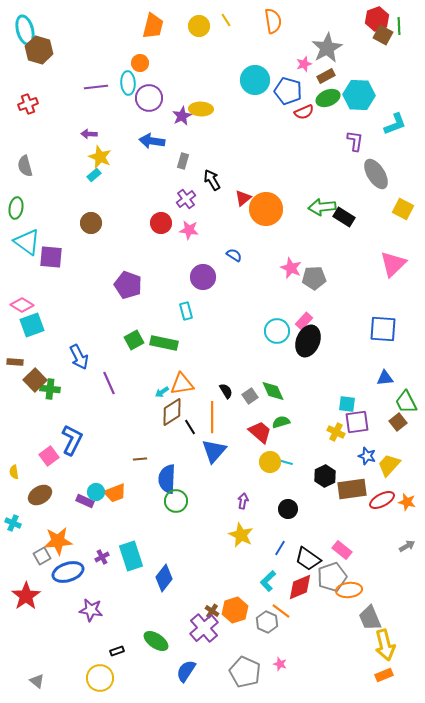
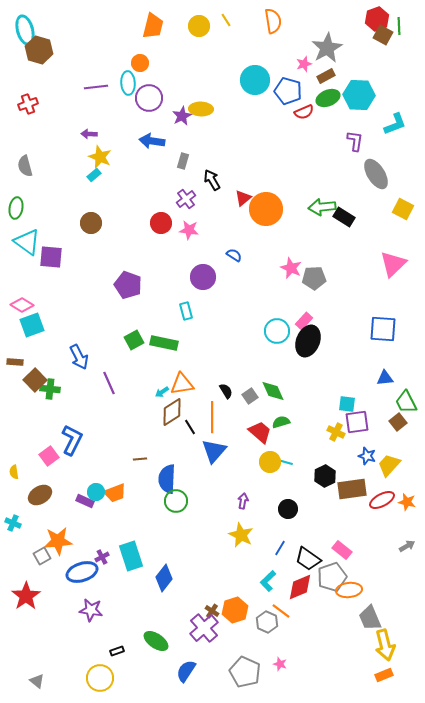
blue ellipse at (68, 572): moved 14 px right
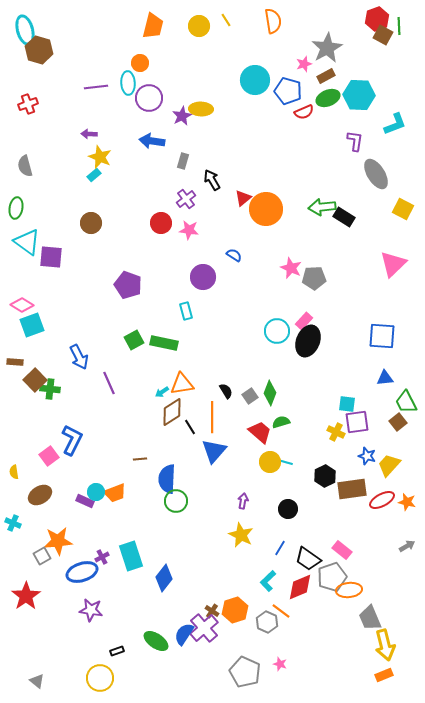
blue square at (383, 329): moved 1 px left, 7 px down
green diamond at (273, 391): moved 3 px left, 2 px down; rotated 45 degrees clockwise
blue semicircle at (186, 671): moved 2 px left, 37 px up
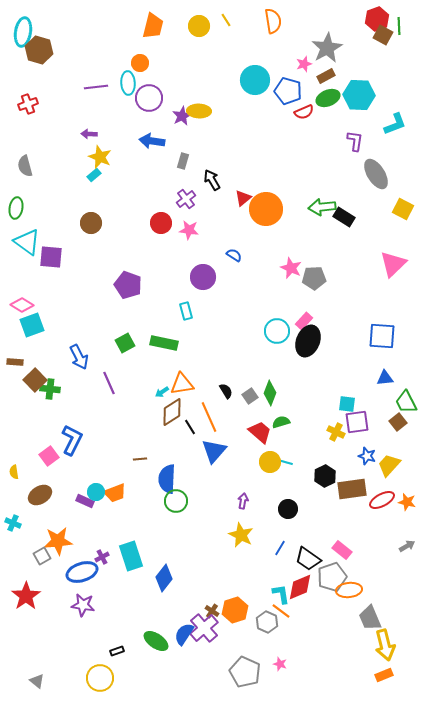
cyan ellipse at (25, 30): moved 2 px left, 2 px down; rotated 24 degrees clockwise
yellow ellipse at (201, 109): moved 2 px left, 2 px down
green square at (134, 340): moved 9 px left, 3 px down
orange line at (212, 417): moved 3 px left; rotated 24 degrees counterclockwise
cyan L-shape at (268, 581): moved 13 px right, 13 px down; rotated 125 degrees clockwise
purple star at (91, 610): moved 8 px left, 5 px up
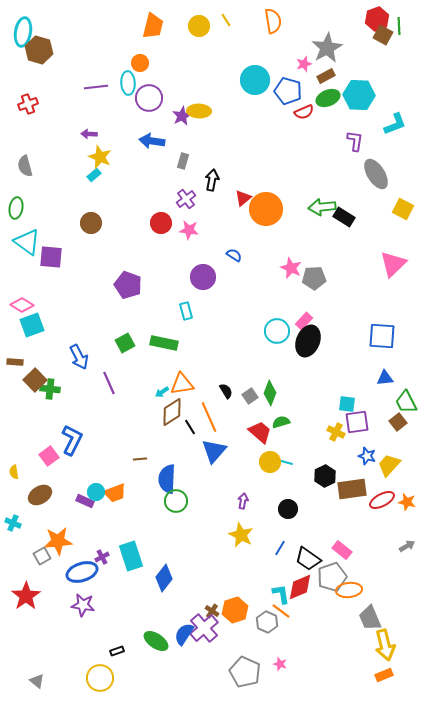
black arrow at (212, 180): rotated 40 degrees clockwise
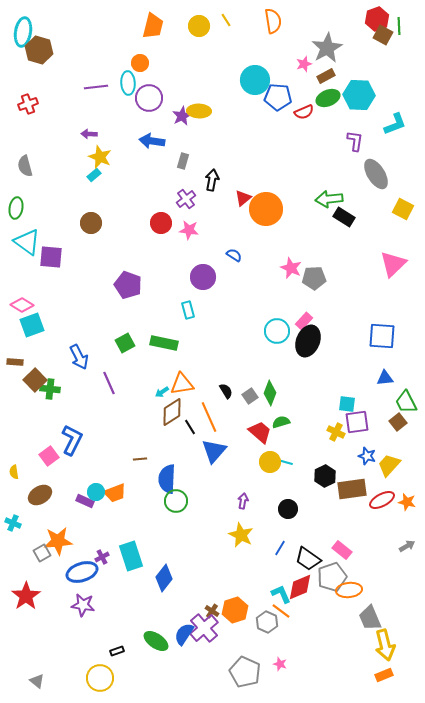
blue pentagon at (288, 91): moved 10 px left, 6 px down; rotated 12 degrees counterclockwise
green arrow at (322, 207): moved 7 px right, 8 px up
cyan rectangle at (186, 311): moved 2 px right, 1 px up
gray square at (42, 556): moved 3 px up
cyan L-shape at (281, 594): rotated 15 degrees counterclockwise
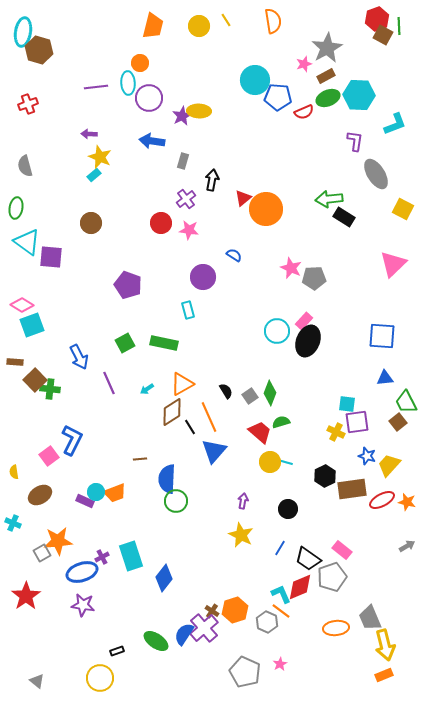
orange triangle at (182, 384): rotated 20 degrees counterclockwise
cyan arrow at (162, 392): moved 15 px left, 3 px up
orange ellipse at (349, 590): moved 13 px left, 38 px down
pink star at (280, 664): rotated 24 degrees clockwise
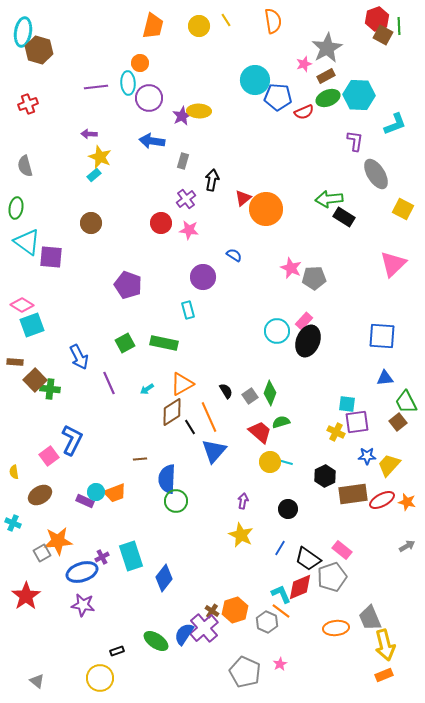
blue star at (367, 456): rotated 18 degrees counterclockwise
brown rectangle at (352, 489): moved 1 px right, 5 px down
